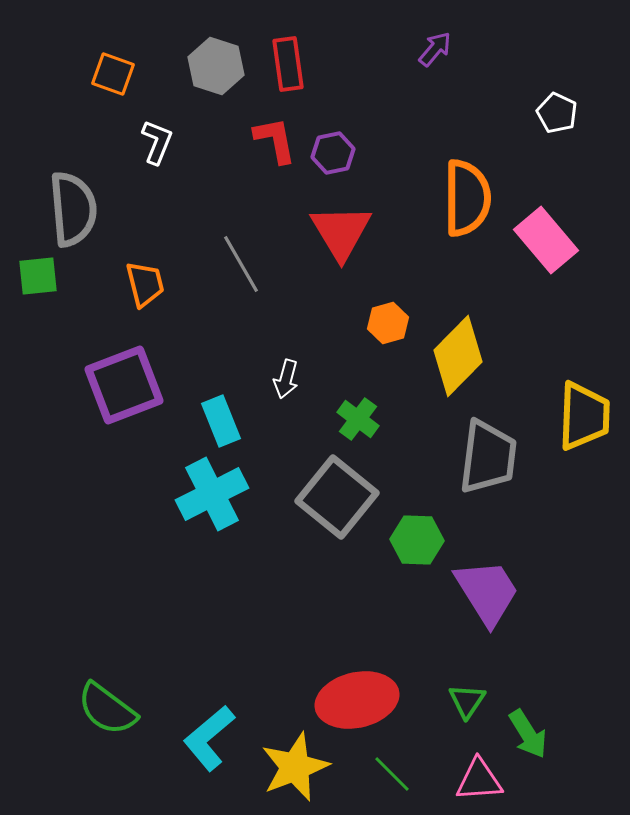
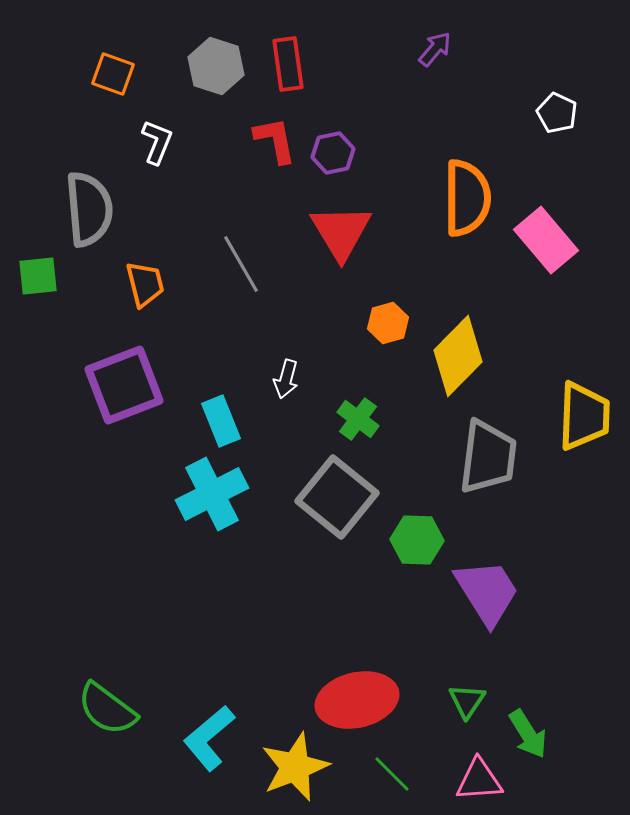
gray semicircle: moved 16 px right
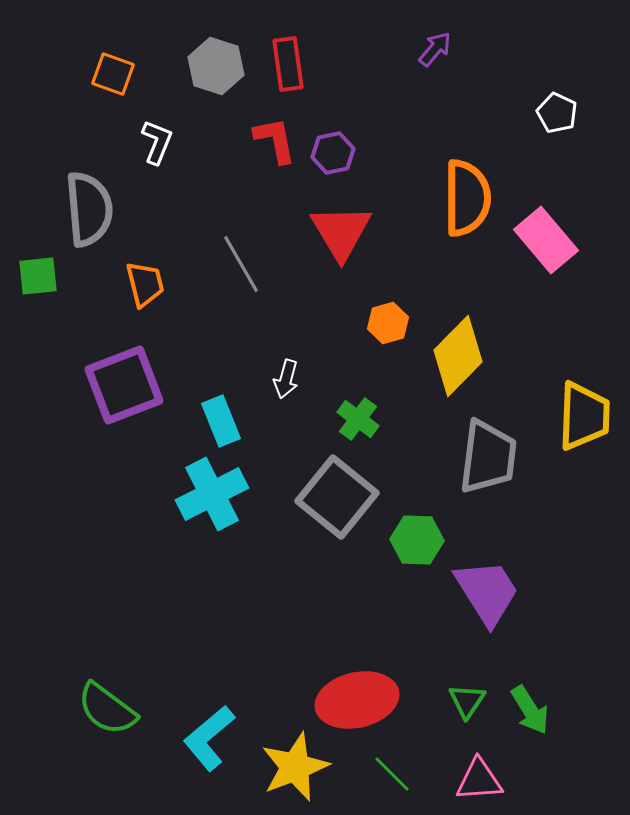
green arrow: moved 2 px right, 24 px up
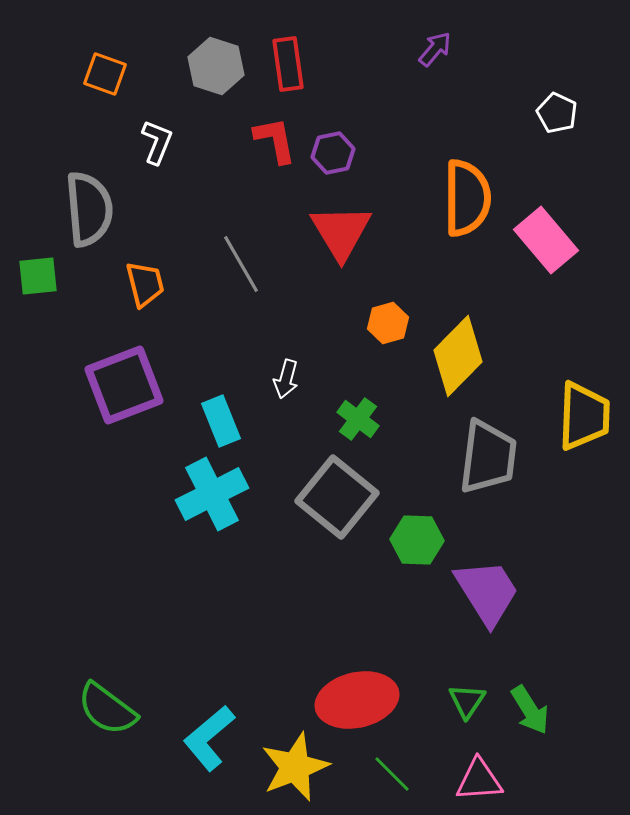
orange square: moved 8 px left
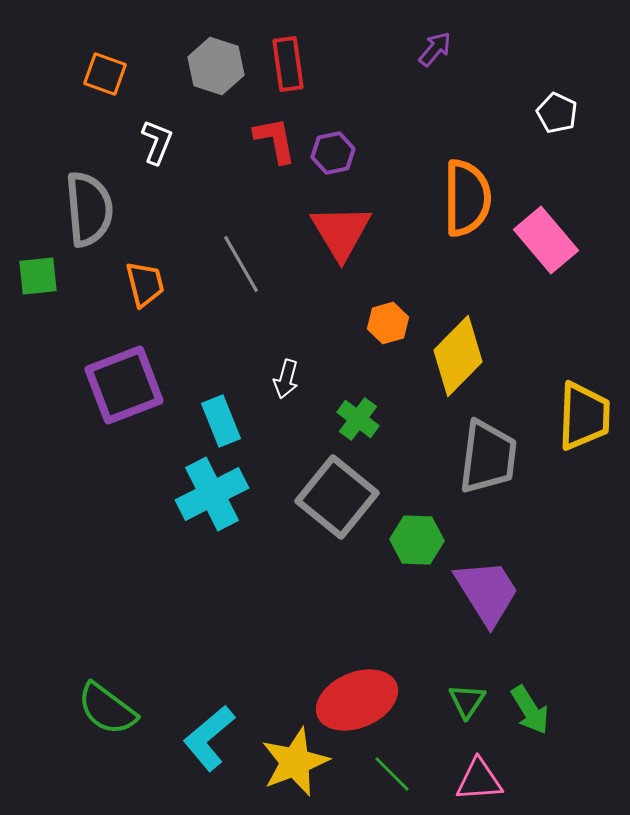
red ellipse: rotated 10 degrees counterclockwise
yellow star: moved 5 px up
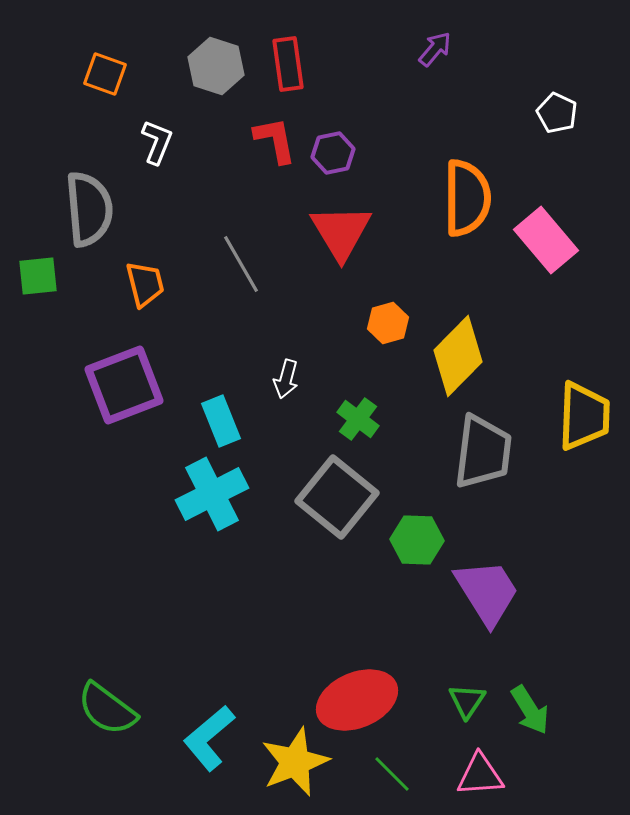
gray trapezoid: moved 5 px left, 5 px up
pink triangle: moved 1 px right, 5 px up
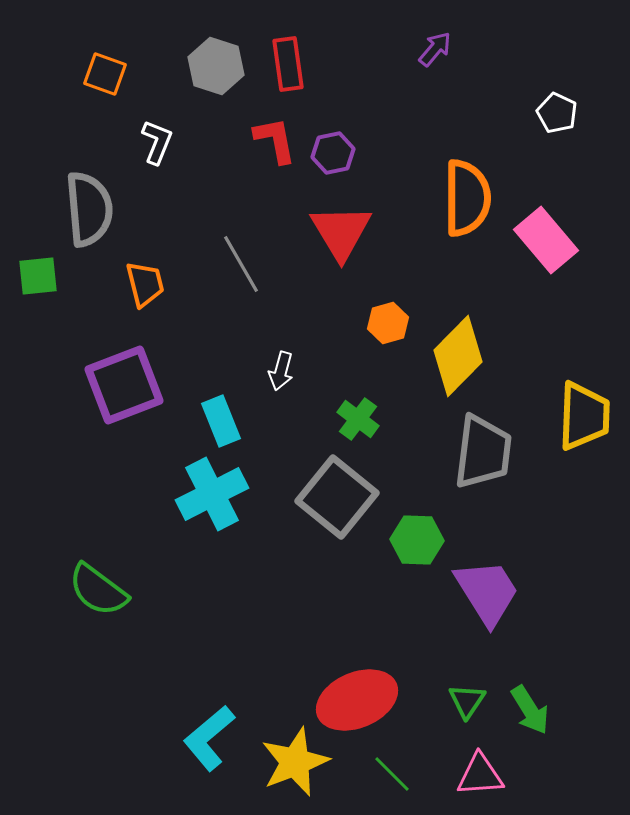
white arrow: moved 5 px left, 8 px up
green semicircle: moved 9 px left, 119 px up
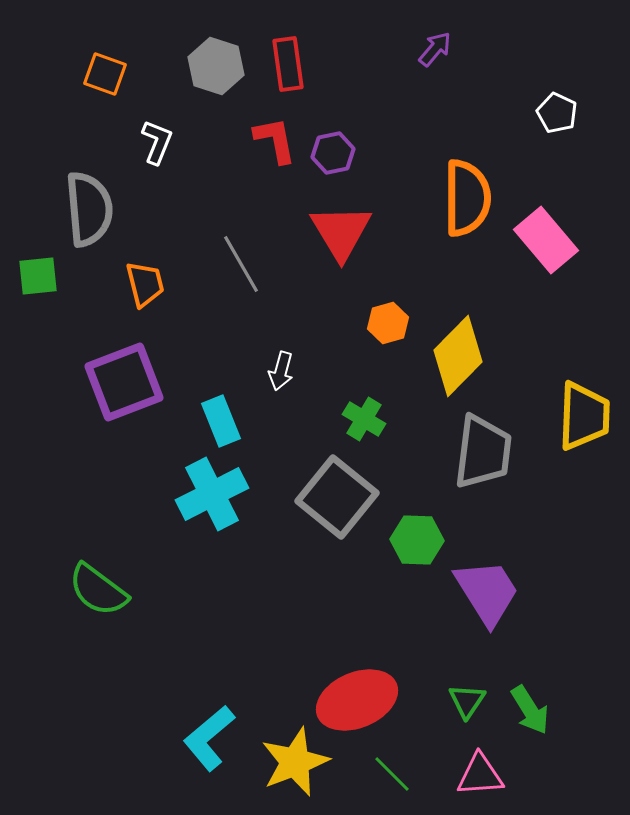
purple square: moved 3 px up
green cross: moved 6 px right; rotated 6 degrees counterclockwise
